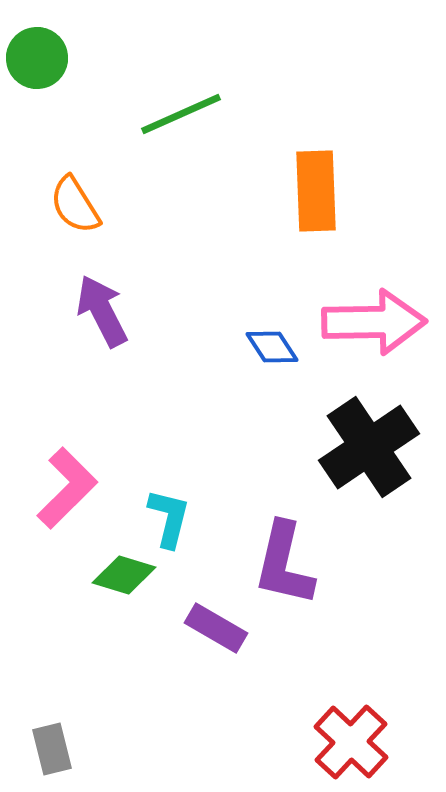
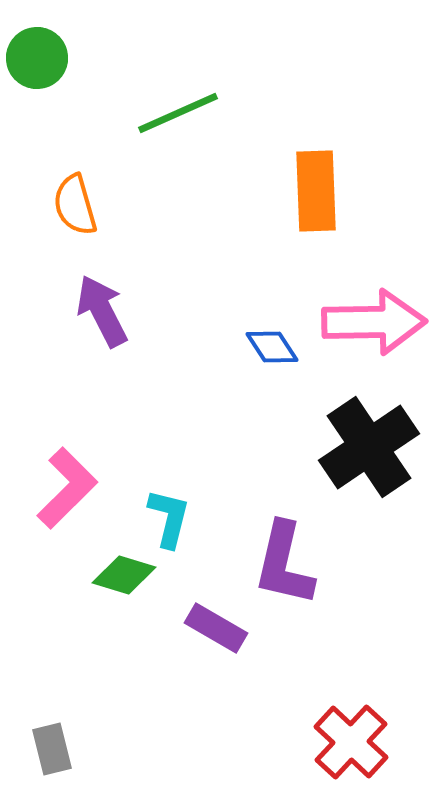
green line: moved 3 px left, 1 px up
orange semicircle: rotated 16 degrees clockwise
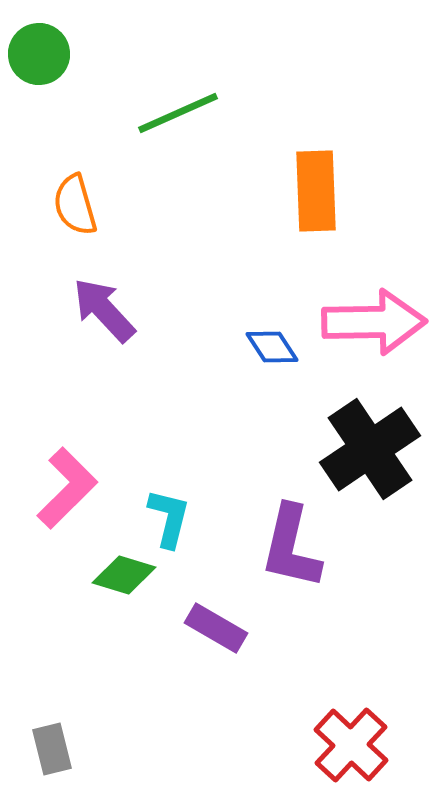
green circle: moved 2 px right, 4 px up
purple arrow: moved 2 px right, 1 px up; rotated 16 degrees counterclockwise
black cross: moved 1 px right, 2 px down
purple L-shape: moved 7 px right, 17 px up
red cross: moved 3 px down
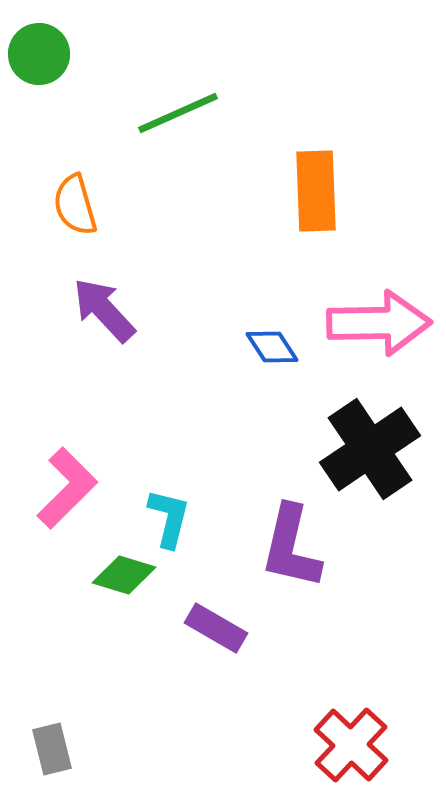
pink arrow: moved 5 px right, 1 px down
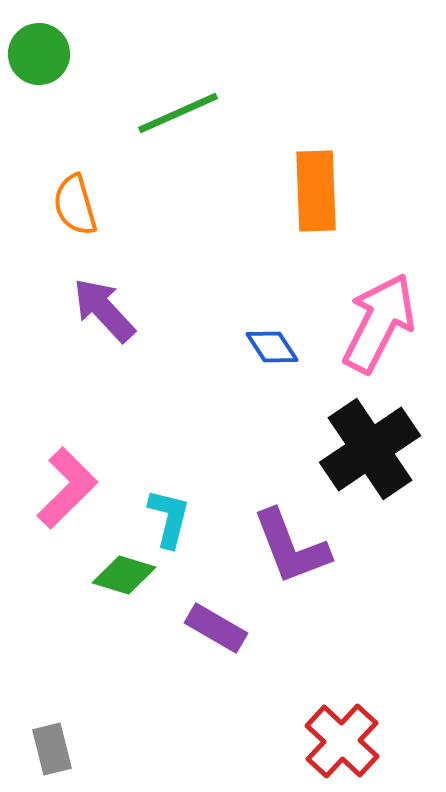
pink arrow: rotated 62 degrees counterclockwise
purple L-shape: rotated 34 degrees counterclockwise
red cross: moved 9 px left, 4 px up
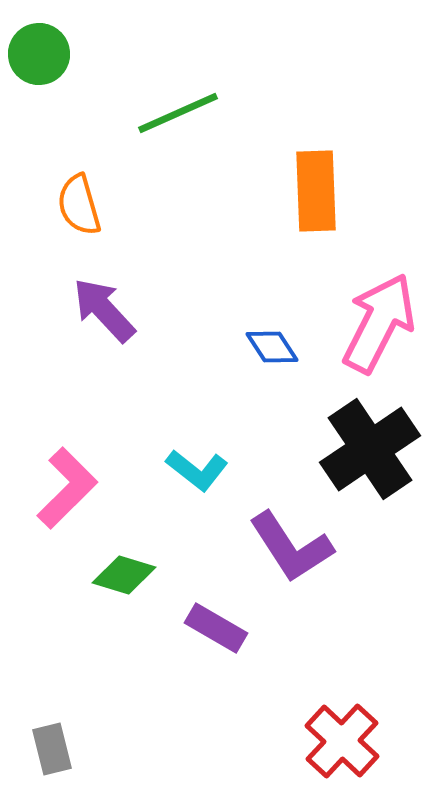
orange semicircle: moved 4 px right
cyan L-shape: moved 28 px right, 48 px up; rotated 114 degrees clockwise
purple L-shape: rotated 12 degrees counterclockwise
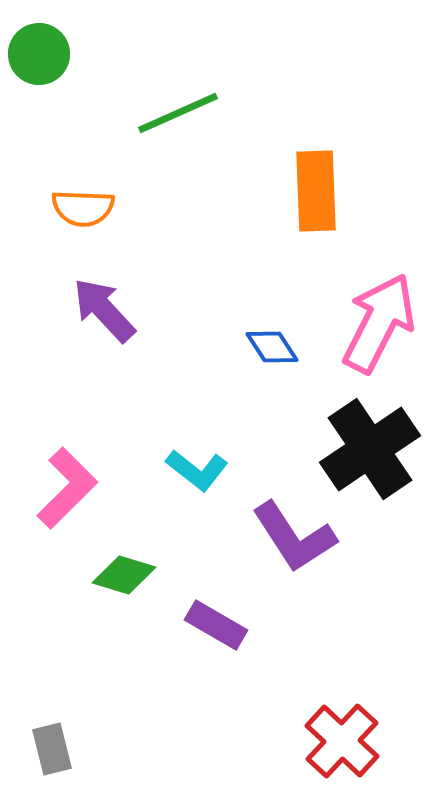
orange semicircle: moved 4 px right, 3 px down; rotated 72 degrees counterclockwise
purple L-shape: moved 3 px right, 10 px up
purple rectangle: moved 3 px up
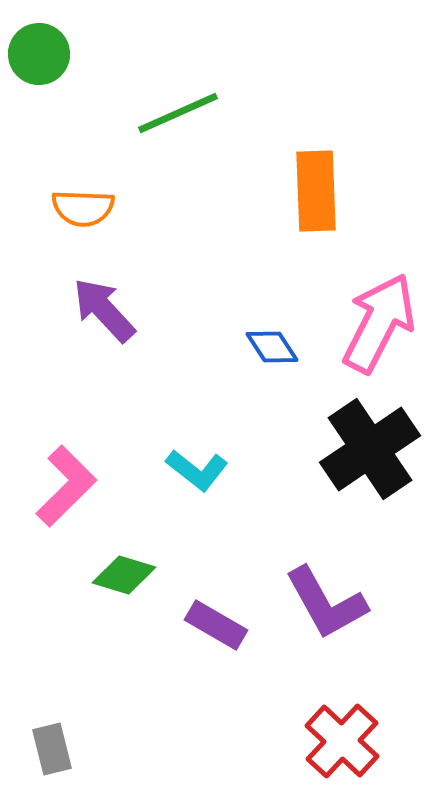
pink L-shape: moved 1 px left, 2 px up
purple L-shape: moved 32 px right, 66 px down; rotated 4 degrees clockwise
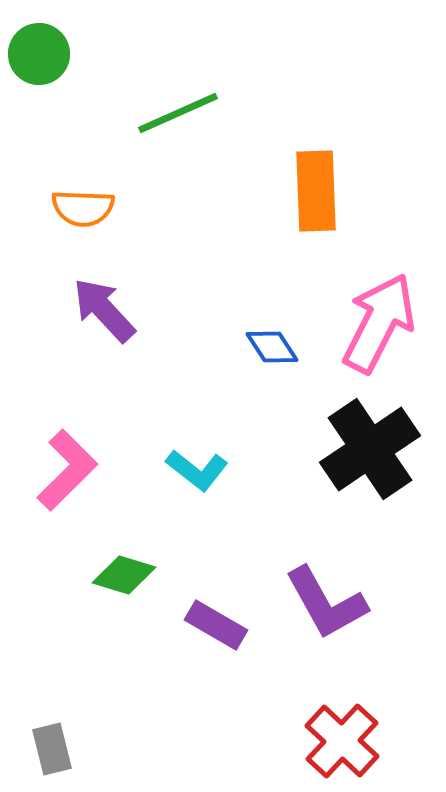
pink L-shape: moved 1 px right, 16 px up
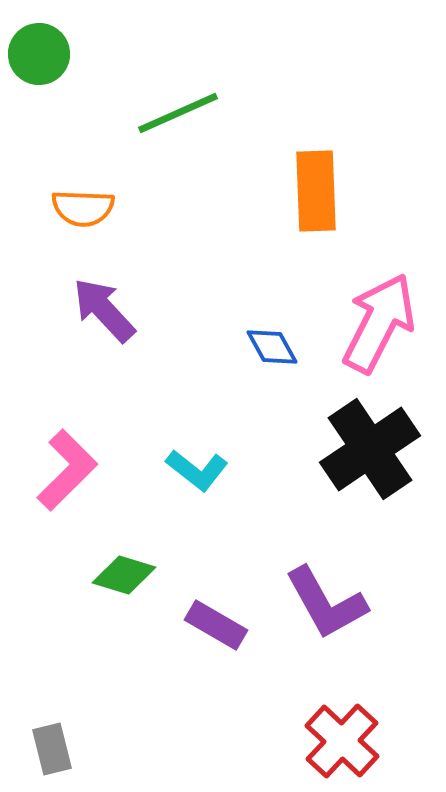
blue diamond: rotated 4 degrees clockwise
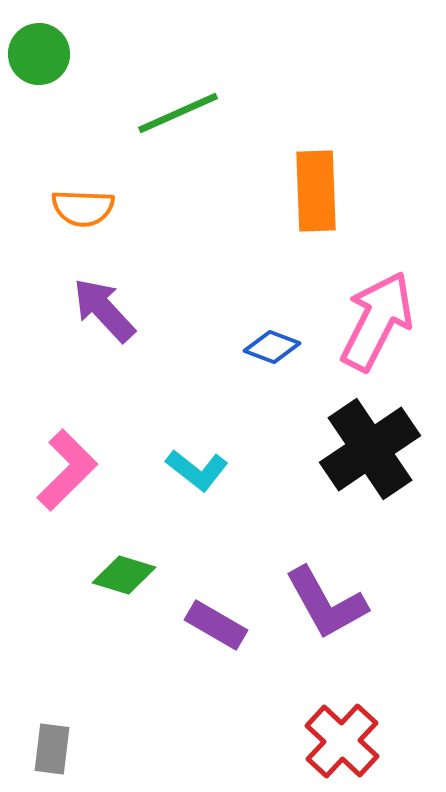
pink arrow: moved 2 px left, 2 px up
blue diamond: rotated 40 degrees counterclockwise
gray rectangle: rotated 21 degrees clockwise
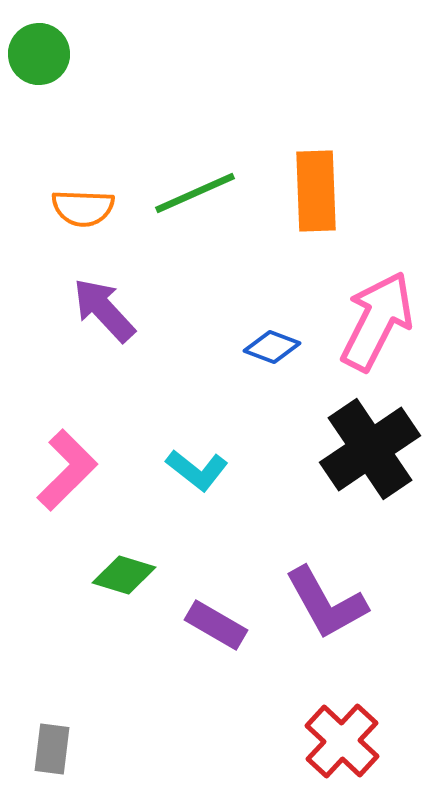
green line: moved 17 px right, 80 px down
